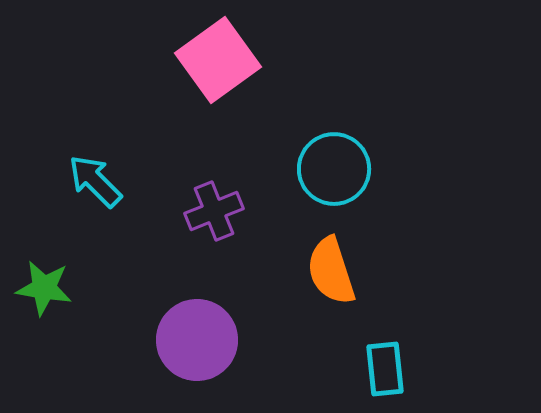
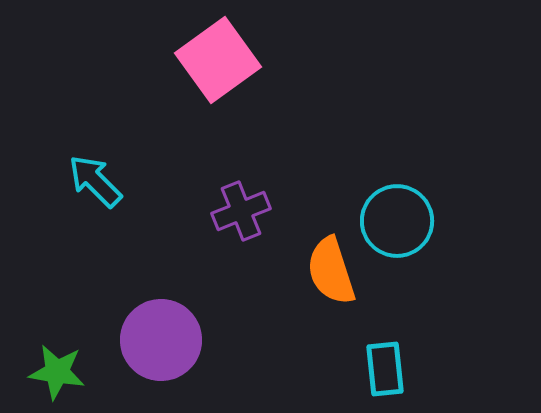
cyan circle: moved 63 px right, 52 px down
purple cross: moved 27 px right
green star: moved 13 px right, 84 px down
purple circle: moved 36 px left
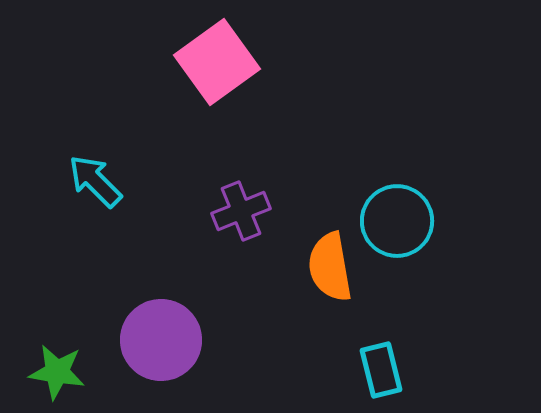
pink square: moved 1 px left, 2 px down
orange semicircle: moved 1 px left, 4 px up; rotated 8 degrees clockwise
cyan rectangle: moved 4 px left, 1 px down; rotated 8 degrees counterclockwise
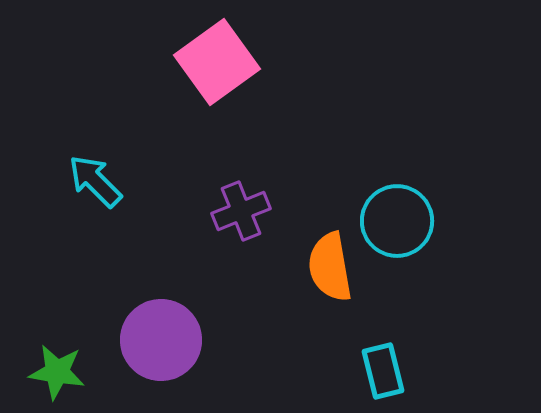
cyan rectangle: moved 2 px right, 1 px down
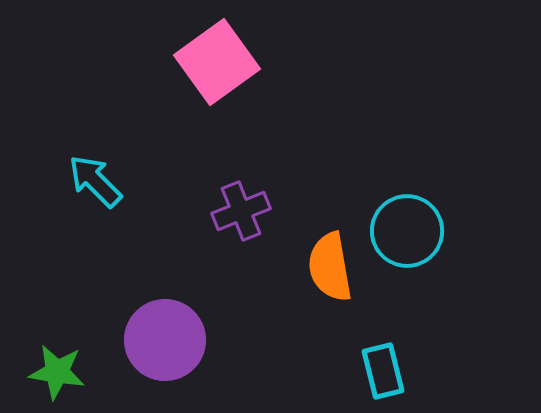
cyan circle: moved 10 px right, 10 px down
purple circle: moved 4 px right
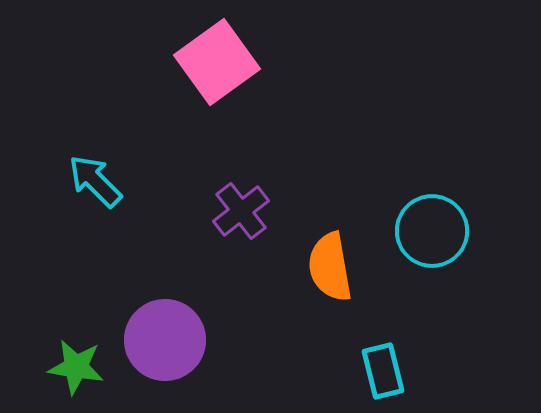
purple cross: rotated 16 degrees counterclockwise
cyan circle: moved 25 px right
green star: moved 19 px right, 5 px up
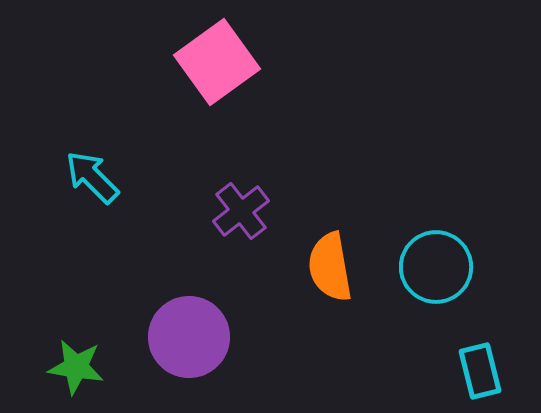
cyan arrow: moved 3 px left, 4 px up
cyan circle: moved 4 px right, 36 px down
purple circle: moved 24 px right, 3 px up
cyan rectangle: moved 97 px right
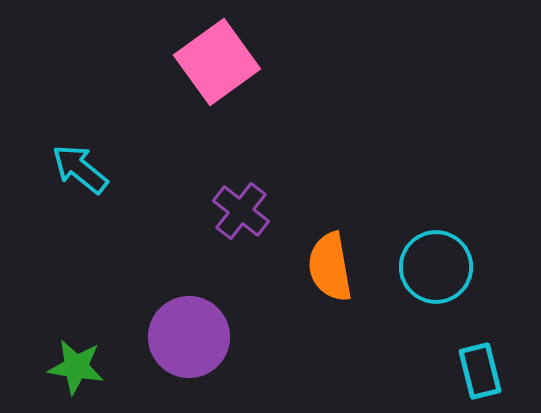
cyan arrow: moved 12 px left, 8 px up; rotated 6 degrees counterclockwise
purple cross: rotated 14 degrees counterclockwise
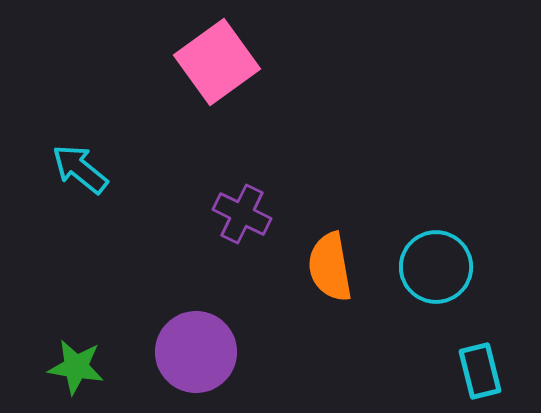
purple cross: moved 1 px right, 3 px down; rotated 12 degrees counterclockwise
purple circle: moved 7 px right, 15 px down
